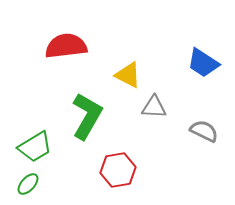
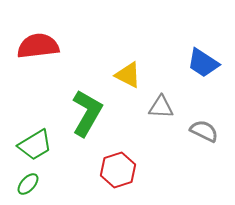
red semicircle: moved 28 px left
gray triangle: moved 7 px right
green L-shape: moved 3 px up
green trapezoid: moved 2 px up
red hexagon: rotated 8 degrees counterclockwise
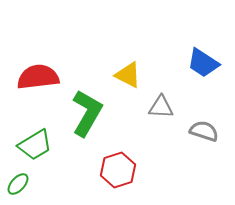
red semicircle: moved 31 px down
gray semicircle: rotated 8 degrees counterclockwise
green ellipse: moved 10 px left
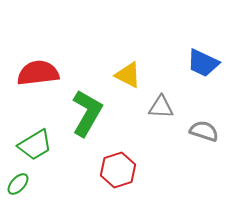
blue trapezoid: rotated 8 degrees counterclockwise
red semicircle: moved 4 px up
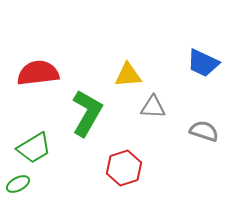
yellow triangle: rotated 32 degrees counterclockwise
gray triangle: moved 8 px left
green trapezoid: moved 1 px left, 3 px down
red hexagon: moved 6 px right, 2 px up
green ellipse: rotated 20 degrees clockwise
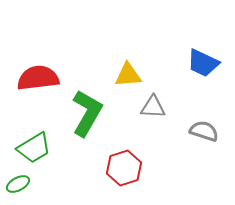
red semicircle: moved 5 px down
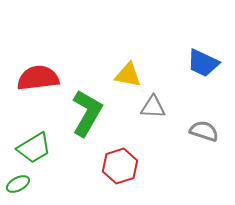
yellow triangle: rotated 16 degrees clockwise
red hexagon: moved 4 px left, 2 px up
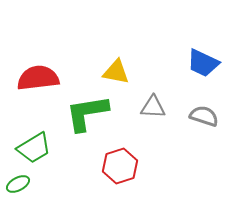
yellow triangle: moved 12 px left, 3 px up
green L-shape: rotated 129 degrees counterclockwise
gray semicircle: moved 15 px up
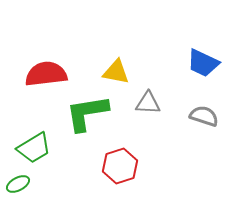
red semicircle: moved 8 px right, 4 px up
gray triangle: moved 5 px left, 4 px up
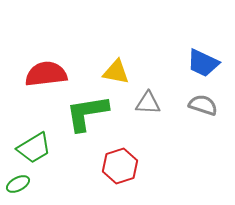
gray semicircle: moved 1 px left, 11 px up
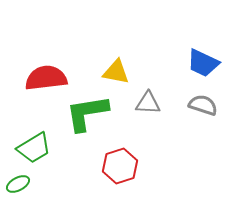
red semicircle: moved 4 px down
